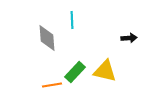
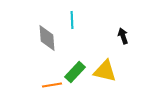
black arrow: moved 6 px left, 2 px up; rotated 105 degrees counterclockwise
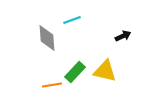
cyan line: rotated 72 degrees clockwise
black arrow: rotated 84 degrees clockwise
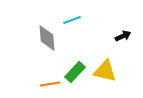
orange line: moved 2 px left, 1 px up
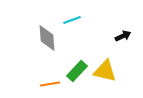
green rectangle: moved 2 px right, 1 px up
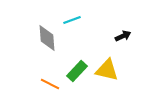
yellow triangle: moved 2 px right, 1 px up
orange line: rotated 36 degrees clockwise
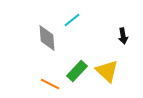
cyan line: rotated 18 degrees counterclockwise
black arrow: rotated 105 degrees clockwise
yellow triangle: moved 1 px down; rotated 30 degrees clockwise
